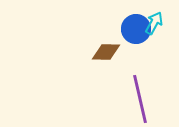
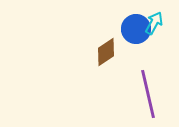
brown diamond: rotated 36 degrees counterclockwise
purple line: moved 8 px right, 5 px up
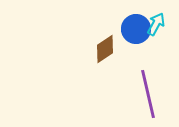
cyan arrow: moved 2 px right, 1 px down
brown diamond: moved 1 px left, 3 px up
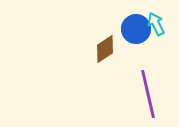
cyan arrow: rotated 55 degrees counterclockwise
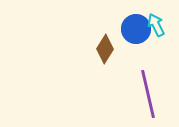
cyan arrow: moved 1 px down
brown diamond: rotated 24 degrees counterclockwise
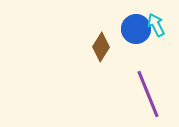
brown diamond: moved 4 px left, 2 px up
purple line: rotated 9 degrees counterclockwise
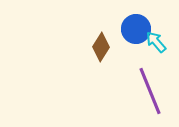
cyan arrow: moved 17 px down; rotated 15 degrees counterclockwise
purple line: moved 2 px right, 3 px up
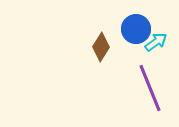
cyan arrow: rotated 95 degrees clockwise
purple line: moved 3 px up
